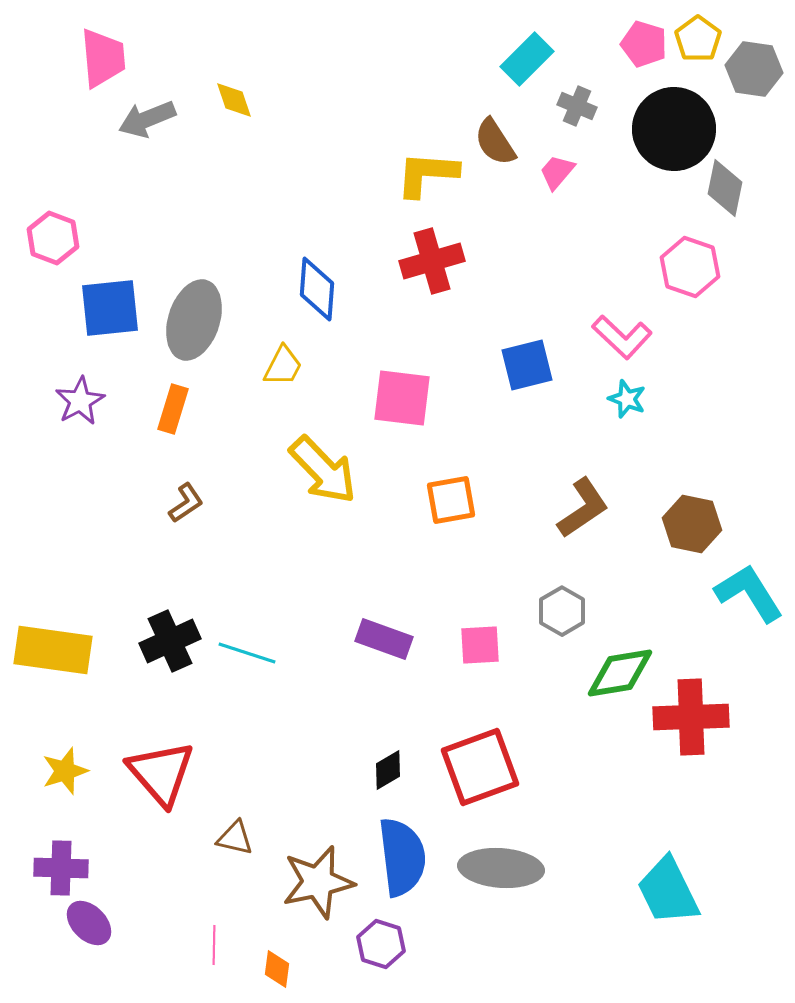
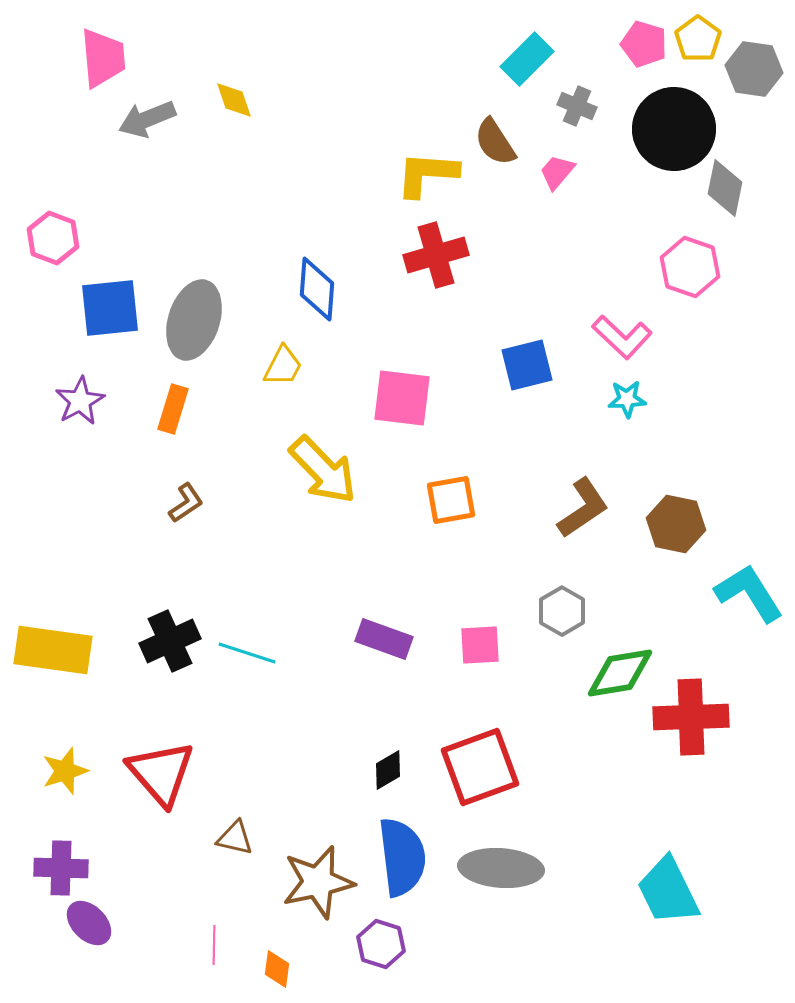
red cross at (432, 261): moved 4 px right, 6 px up
cyan star at (627, 399): rotated 24 degrees counterclockwise
brown hexagon at (692, 524): moved 16 px left
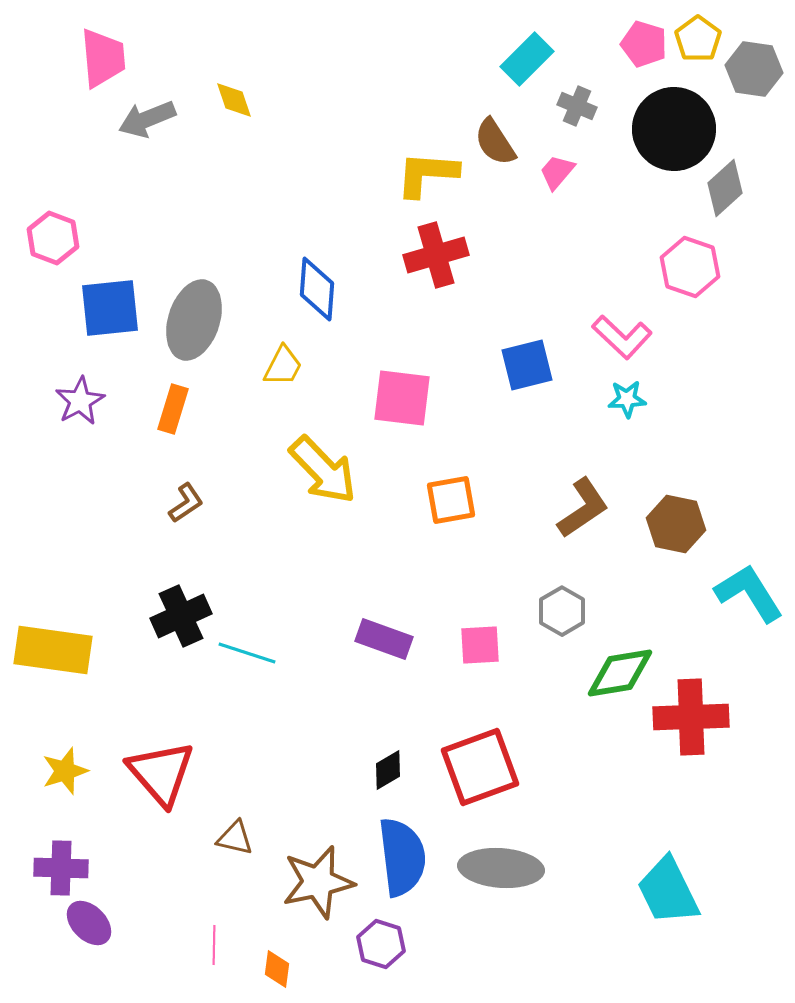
gray diamond at (725, 188): rotated 36 degrees clockwise
black cross at (170, 641): moved 11 px right, 25 px up
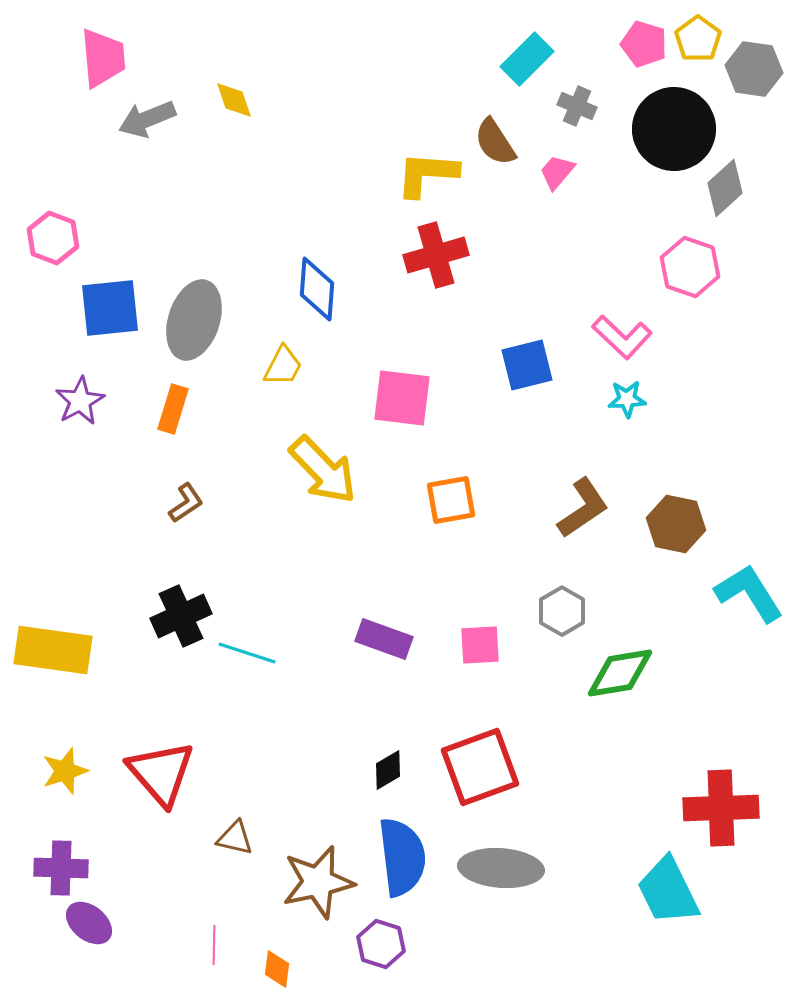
red cross at (691, 717): moved 30 px right, 91 px down
purple ellipse at (89, 923): rotated 6 degrees counterclockwise
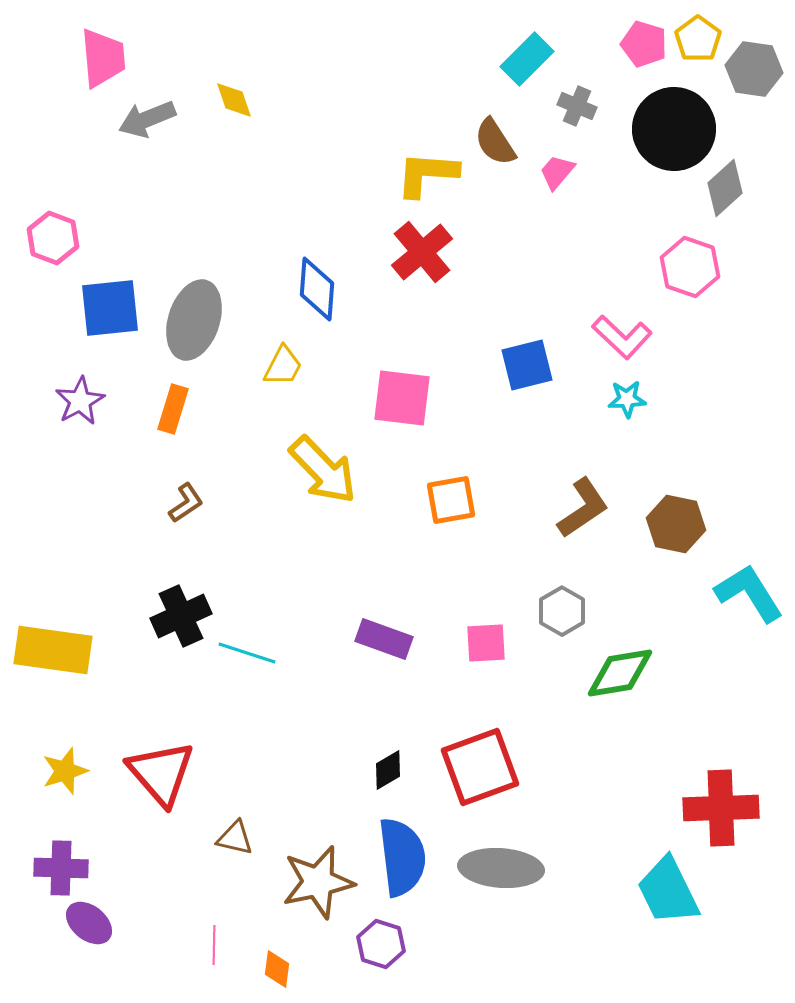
red cross at (436, 255): moved 14 px left, 3 px up; rotated 24 degrees counterclockwise
pink square at (480, 645): moved 6 px right, 2 px up
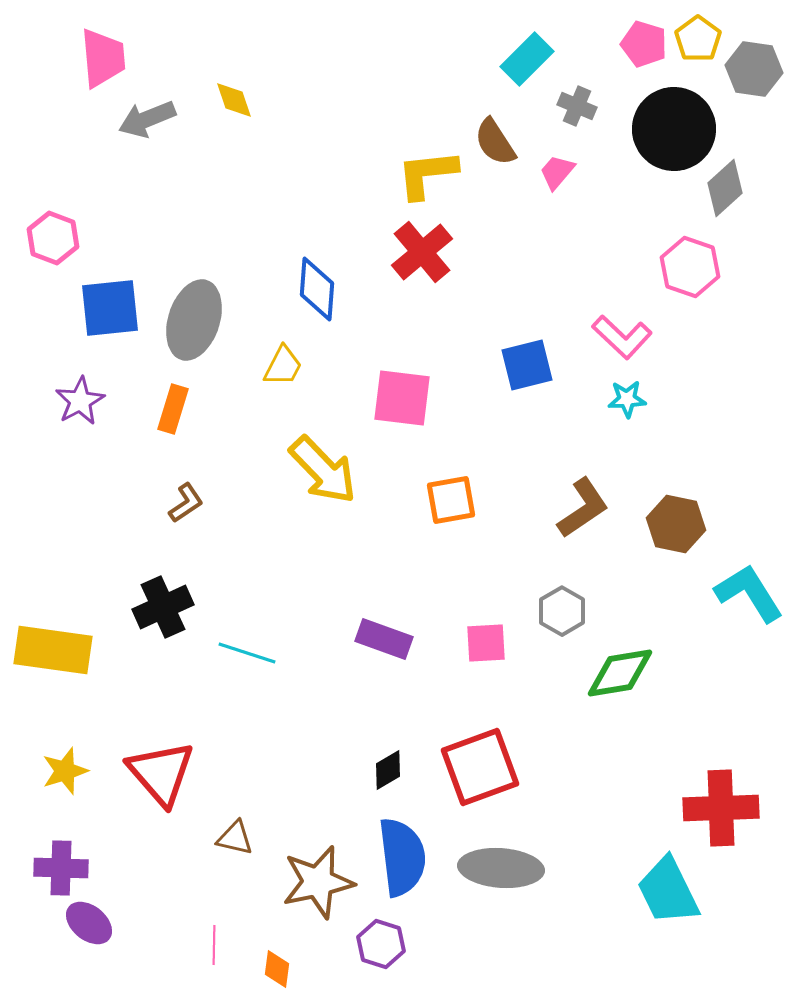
yellow L-shape at (427, 174): rotated 10 degrees counterclockwise
black cross at (181, 616): moved 18 px left, 9 px up
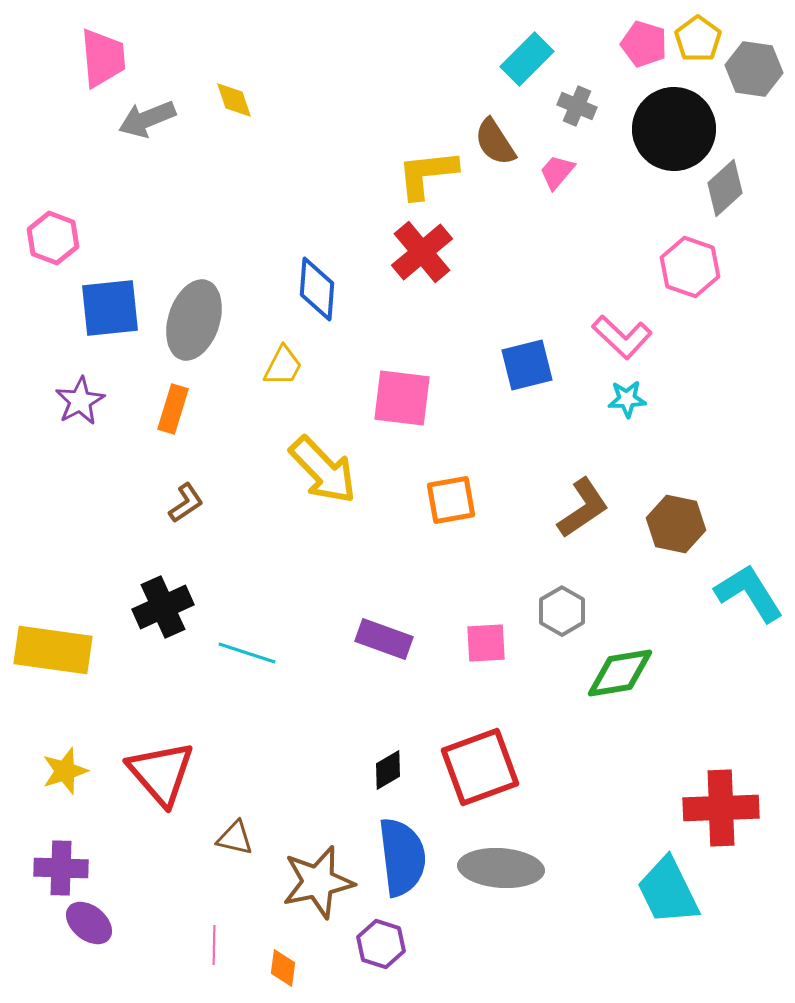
orange diamond at (277, 969): moved 6 px right, 1 px up
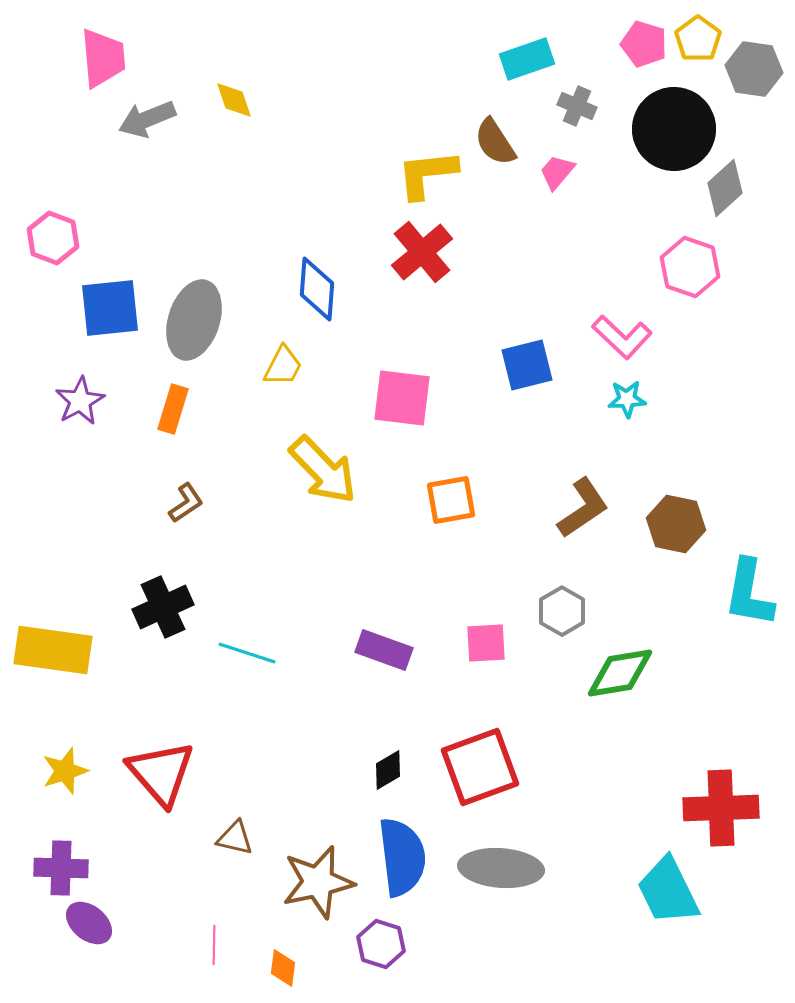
cyan rectangle at (527, 59): rotated 26 degrees clockwise
cyan L-shape at (749, 593): rotated 138 degrees counterclockwise
purple rectangle at (384, 639): moved 11 px down
